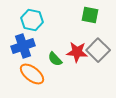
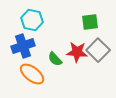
green square: moved 7 px down; rotated 18 degrees counterclockwise
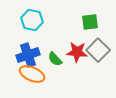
blue cross: moved 5 px right, 9 px down
orange ellipse: rotated 15 degrees counterclockwise
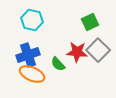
green square: rotated 18 degrees counterclockwise
green semicircle: moved 3 px right, 5 px down
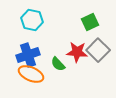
orange ellipse: moved 1 px left
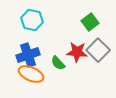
green square: rotated 12 degrees counterclockwise
green semicircle: moved 1 px up
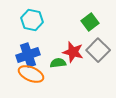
red star: moved 4 px left; rotated 10 degrees clockwise
green semicircle: rotated 126 degrees clockwise
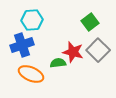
cyan hexagon: rotated 15 degrees counterclockwise
blue cross: moved 6 px left, 10 px up
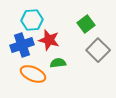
green square: moved 4 px left, 2 px down
red star: moved 24 px left, 12 px up
orange ellipse: moved 2 px right
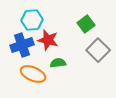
red star: moved 1 px left
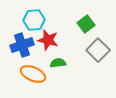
cyan hexagon: moved 2 px right
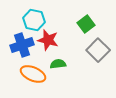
cyan hexagon: rotated 15 degrees clockwise
green semicircle: moved 1 px down
